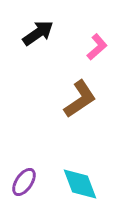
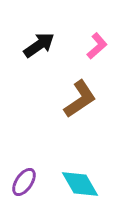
black arrow: moved 1 px right, 12 px down
pink L-shape: moved 1 px up
cyan diamond: rotated 9 degrees counterclockwise
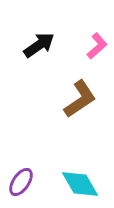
purple ellipse: moved 3 px left
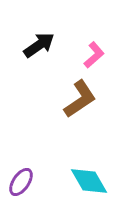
pink L-shape: moved 3 px left, 9 px down
cyan diamond: moved 9 px right, 3 px up
